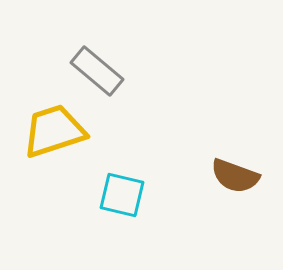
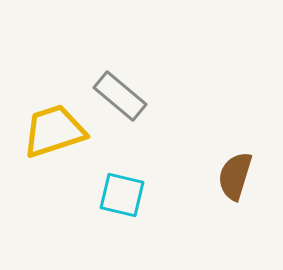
gray rectangle: moved 23 px right, 25 px down
brown semicircle: rotated 87 degrees clockwise
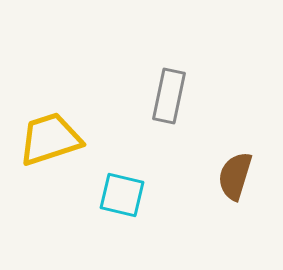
gray rectangle: moved 49 px right; rotated 62 degrees clockwise
yellow trapezoid: moved 4 px left, 8 px down
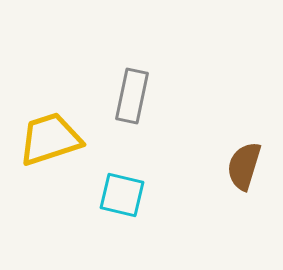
gray rectangle: moved 37 px left
brown semicircle: moved 9 px right, 10 px up
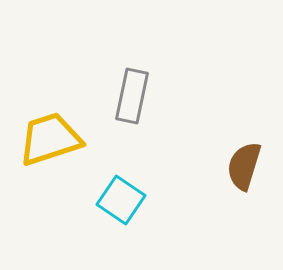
cyan square: moved 1 px left, 5 px down; rotated 21 degrees clockwise
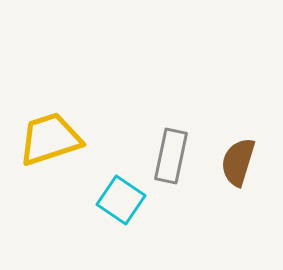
gray rectangle: moved 39 px right, 60 px down
brown semicircle: moved 6 px left, 4 px up
